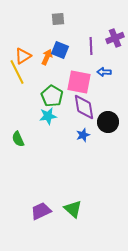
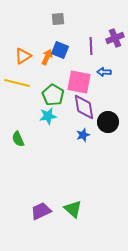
yellow line: moved 11 px down; rotated 50 degrees counterclockwise
green pentagon: moved 1 px right, 1 px up
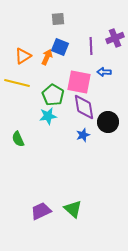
blue square: moved 3 px up
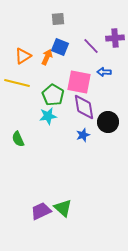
purple cross: rotated 18 degrees clockwise
purple line: rotated 42 degrees counterclockwise
green triangle: moved 10 px left, 1 px up
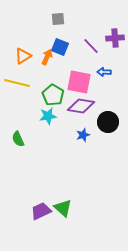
purple diamond: moved 3 px left, 1 px up; rotated 72 degrees counterclockwise
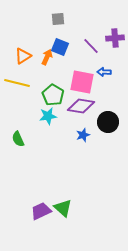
pink square: moved 3 px right
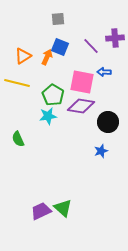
blue star: moved 18 px right, 16 px down
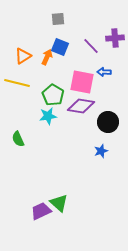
green triangle: moved 4 px left, 5 px up
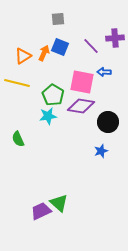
orange arrow: moved 3 px left, 4 px up
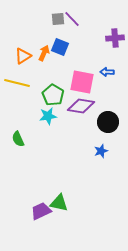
purple line: moved 19 px left, 27 px up
blue arrow: moved 3 px right
green triangle: rotated 30 degrees counterclockwise
